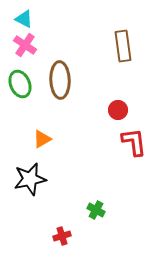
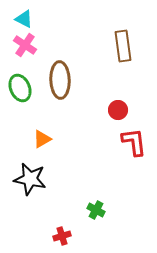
green ellipse: moved 4 px down
black star: rotated 24 degrees clockwise
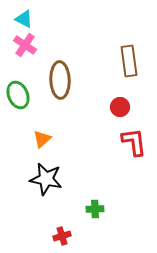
brown rectangle: moved 6 px right, 15 px down
green ellipse: moved 2 px left, 7 px down
red circle: moved 2 px right, 3 px up
orange triangle: rotated 12 degrees counterclockwise
black star: moved 16 px right
green cross: moved 1 px left, 1 px up; rotated 30 degrees counterclockwise
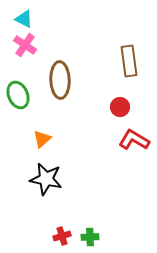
red L-shape: moved 2 px up; rotated 52 degrees counterclockwise
green cross: moved 5 px left, 28 px down
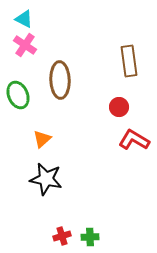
red circle: moved 1 px left
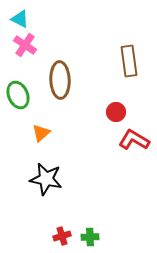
cyan triangle: moved 4 px left
red circle: moved 3 px left, 5 px down
orange triangle: moved 1 px left, 6 px up
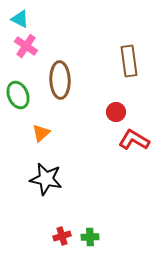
pink cross: moved 1 px right, 1 px down
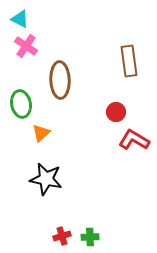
green ellipse: moved 3 px right, 9 px down; rotated 12 degrees clockwise
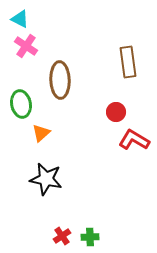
brown rectangle: moved 1 px left, 1 px down
red cross: rotated 18 degrees counterclockwise
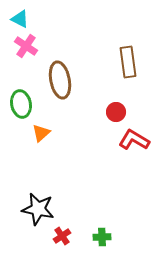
brown ellipse: rotated 9 degrees counterclockwise
black star: moved 8 px left, 30 px down
green cross: moved 12 px right
